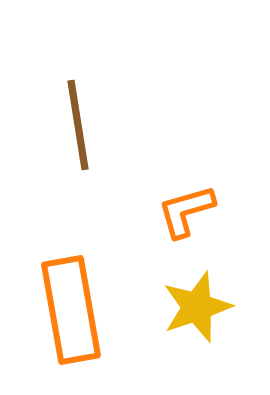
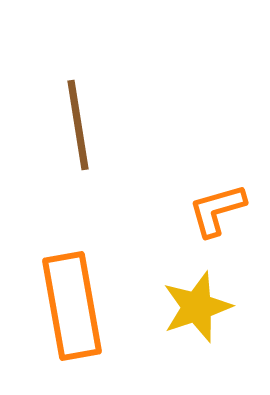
orange L-shape: moved 31 px right, 1 px up
orange rectangle: moved 1 px right, 4 px up
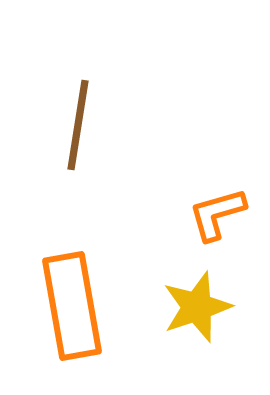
brown line: rotated 18 degrees clockwise
orange L-shape: moved 4 px down
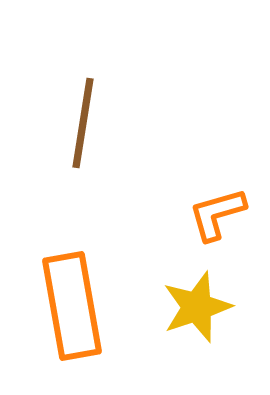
brown line: moved 5 px right, 2 px up
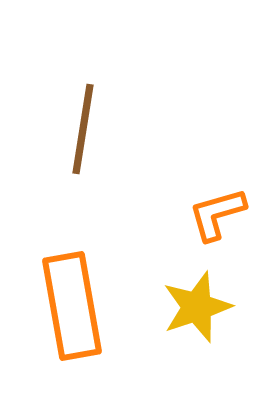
brown line: moved 6 px down
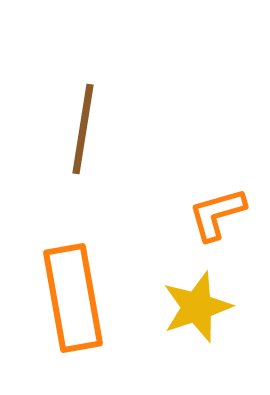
orange rectangle: moved 1 px right, 8 px up
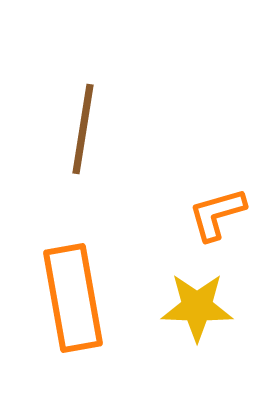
yellow star: rotated 20 degrees clockwise
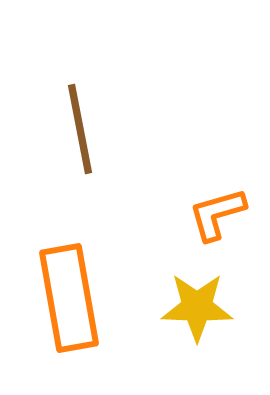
brown line: moved 3 px left; rotated 20 degrees counterclockwise
orange rectangle: moved 4 px left
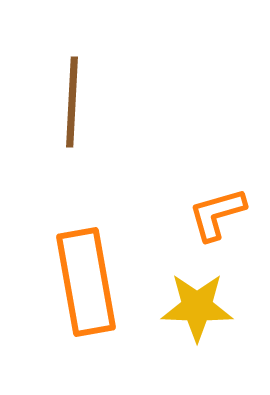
brown line: moved 8 px left, 27 px up; rotated 14 degrees clockwise
orange rectangle: moved 17 px right, 16 px up
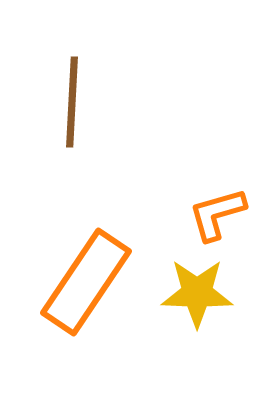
orange rectangle: rotated 44 degrees clockwise
yellow star: moved 14 px up
